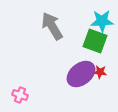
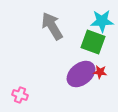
green square: moved 2 px left, 1 px down
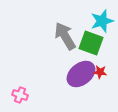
cyan star: rotated 15 degrees counterclockwise
gray arrow: moved 13 px right, 10 px down
green square: moved 2 px left, 1 px down
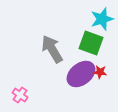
cyan star: moved 2 px up
gray arrow: moved 13 px left, 13 px down
pink cross: rotated 14 degrees clockwise
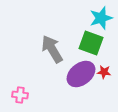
cyan star: moved 1 px left, 1 px up
red star: moved 4 px right
pink cross: rotated 28 degrees counterclockwise
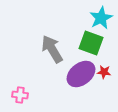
cyan star: rotated 10 degrees counterclockwise
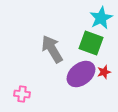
red star: rotated 24 degrees counterclockwise
pink cross: moved 2 px right, 1 px up
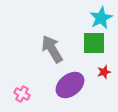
green square: moved 3 px right; rotated 20 degrees counterclockwise
purple ellipse: moved 11 px left, 11 px down
pink cross: rotated 21 degrees clockwise
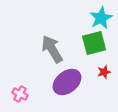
green square: rotated 15 degrees counterclockwise
purple ellipse: moved 3 px left, 3 px up
pink cross: moved 2 px left
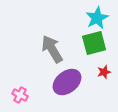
cyan star: moved 4 px left
pink cross: moved 1 px down
